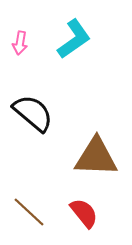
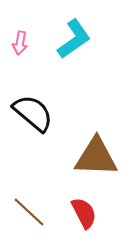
red semicircle: rotated 12 degrees clockwise
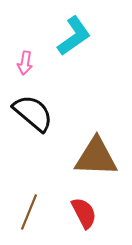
cyan L-shape: moved 3 px up
pink arrow: moved 5 px right, 20 px down
brown line: rotated 69 degrees clockwise
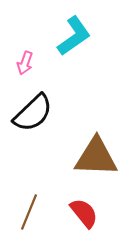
pink arrow: rotated 10 degrees clockwise
black semicircle: rotated 96 degrees clockwise
red semicircle: rotated 12 degrees counterclockwise
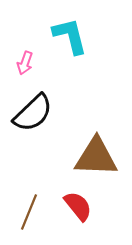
cyan L-shape: moved 4 px left; rotated 69 degrees counterclockwise
red semicircle: moved 6 px left, 7 px up
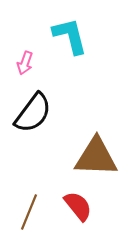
black semicircle: rotated 9 degrees counterclockwise
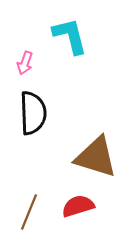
black semicircle: rotated 39 degrees counterclockwise
brown triangle: rotated 15 degrees clockwise
red semicircle: rotated 68 degrees counterclockwise
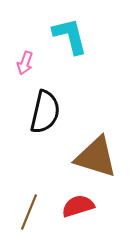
black semicircle: moved 12 px right, 1 px up; rotated 15 degrees clockwise
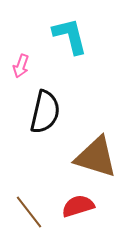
pink arrow: moved 4 px left, 3 px down
brown line: rotated 60 degrees counterclockwise
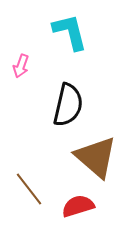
cyan L-shape: moved 4 px up
black semicircle: moved 23 px right, 7 px up
brown triangle: rotated 24 degrees clockwise
brown line: moved 23 px up
